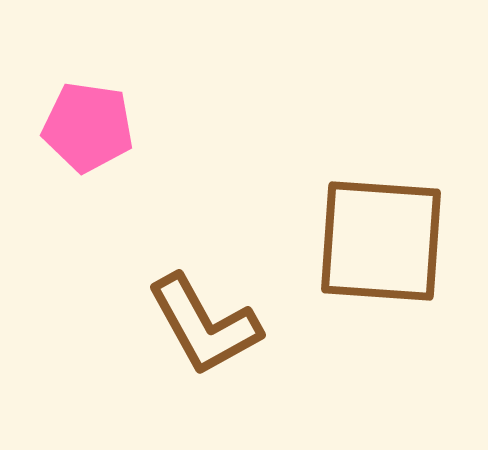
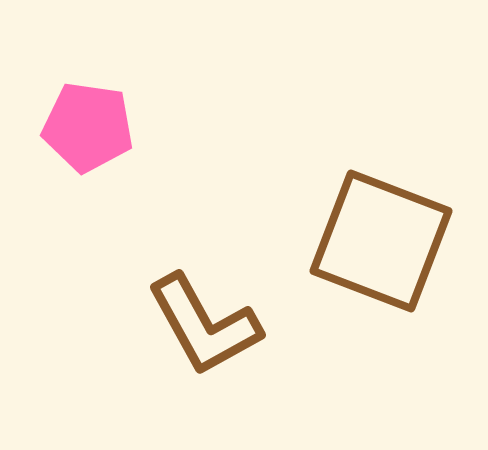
brown square: rotated 17 degrees clockwise
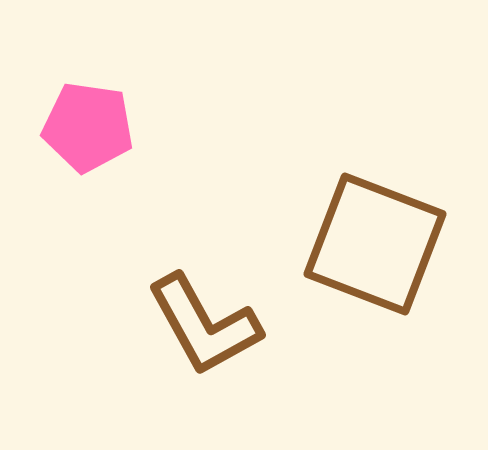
brown square: moved 6 px left, 3 px down
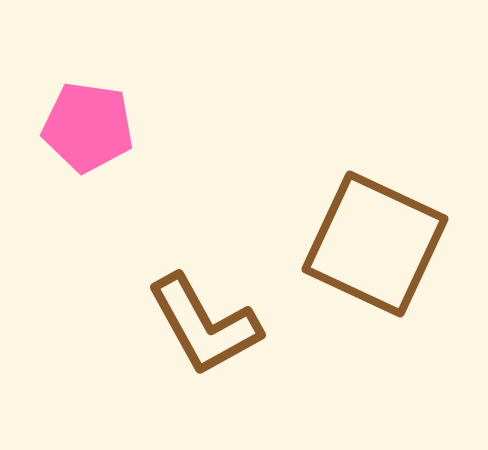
brown square: rotated 4 degrees clockwise
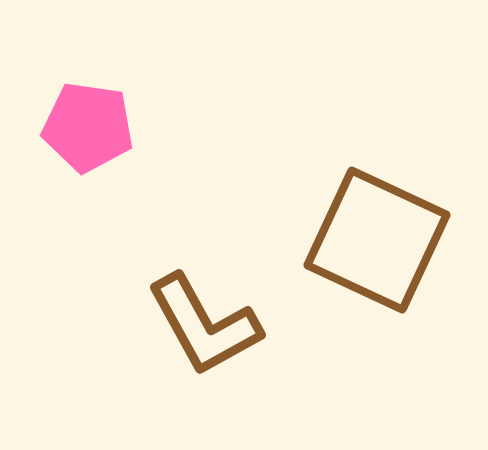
brown square: moved 2 px right, 4 px up
